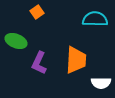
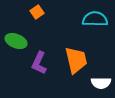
orange trapezoid: rotated 16 degrees counterclockwise
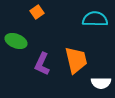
purple L-shape: moved 3 px right, 1 px down
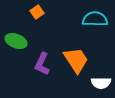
orange trapezoid: rotated 20 degrees counterclockwise
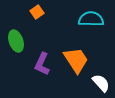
cyan semicircle: moved 4 px left
green ellipse: rotated 50 degrees clockwise
white semicircle: rotated 132 degrees counterclockwise
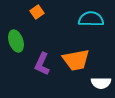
orange trapezoid: rotated 112 degrees clockwise
white semicircle: rotated 132 degrees clockwise
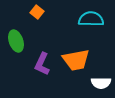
orange square: rotated 16 degrees counterclockwise
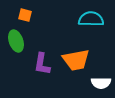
orange square: moved 12 px left, 3 px down; rotated 24 degrees counterclockwise
purple L-shape: rotated 15 degrees counterclockwise
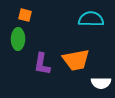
green ellipse: moved 2 px right, 2 px up; rotated 20 degrees clockwise
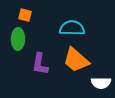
cyan semicircle: moved 19 px left, 9 px down
orange trapezoid: rotated 52 degrees clockwise
purple L-shape: moved 2 px left
